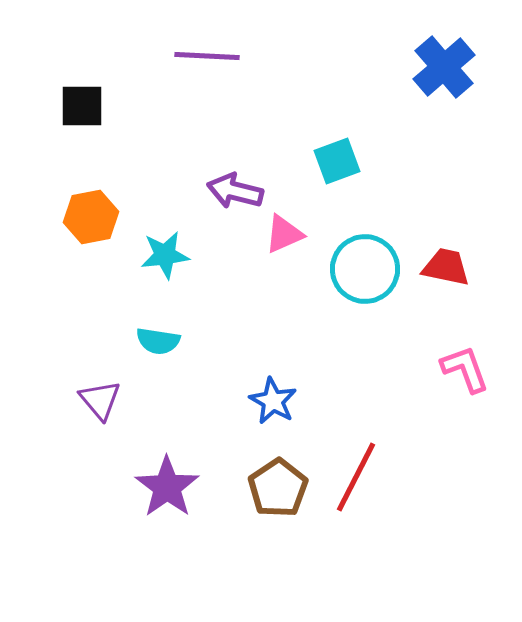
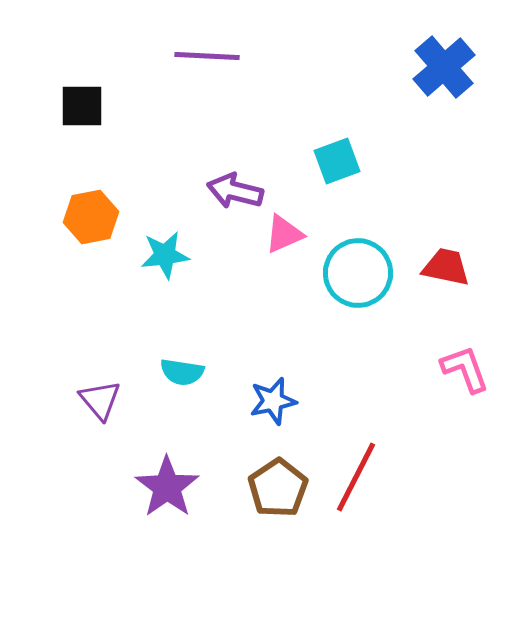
cyan circle: moved 7 px left, 4 px down
cyan semicircle: moved 24 px right, 31 px down
blue star: rotated 30 degrees clockwise
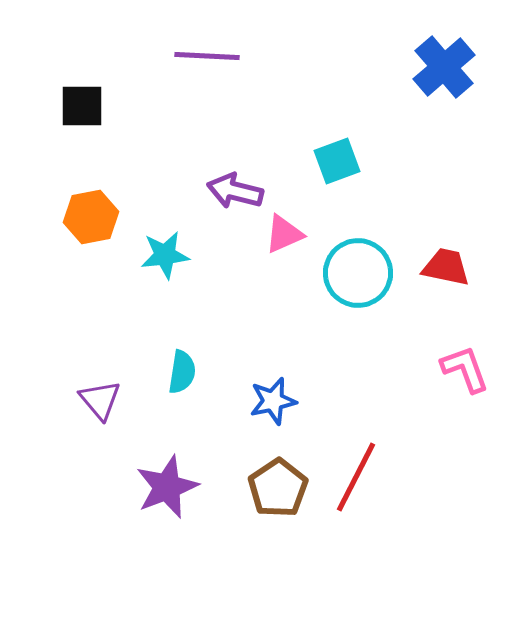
cyan semicircle: rotated 90 degrees counterclockwise
purple star: rotated 14 degrees clockwise
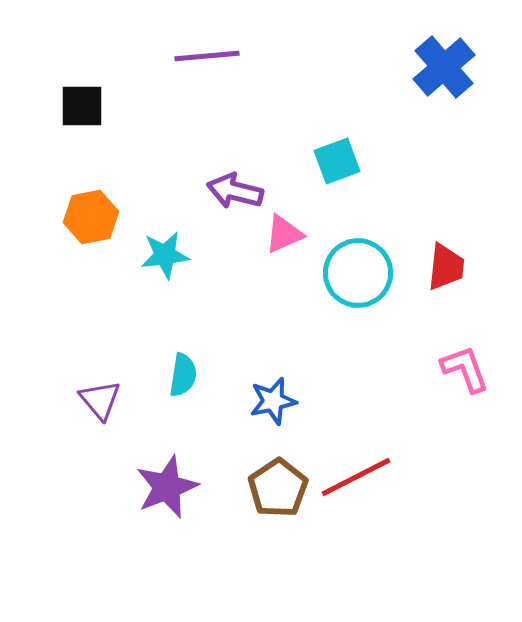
purple line: rotated 8 degrees counterclockwise
red trapezoid: rotated 84 degrees clockwise
cyan semicircle: moved 1 px right, 3 px down
red line: rotated 36 degrees clockwise
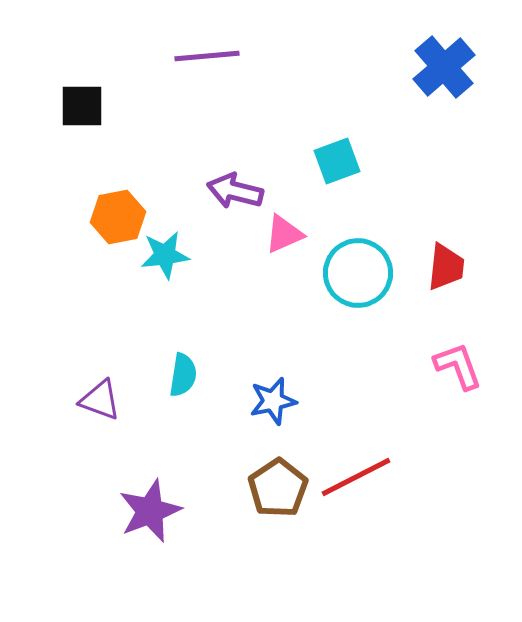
orange hexagon: moved 27 px right
pink L-shape: moved 7 px left, 3 px up
purple triangle: rotated 30 degrees counterclockwise
purple star: moved 17 px left, 24 px down
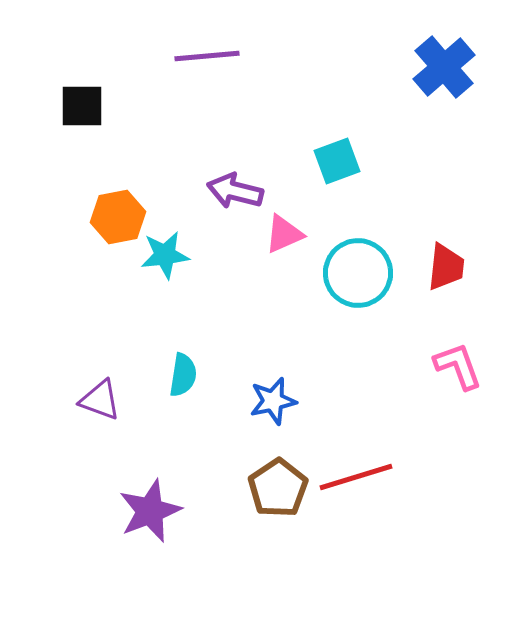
red line: rotated 10 degrees clockwise
